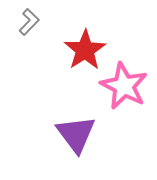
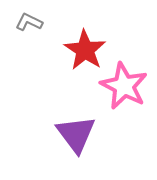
gray L-shape: rotated 108 degrees counterclockwise
red star: rotated 6 degrees counterclockwise
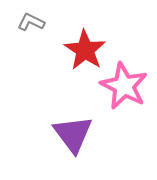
gray L-shape: moved 2 px right
purple triangle: moved 3 px left
